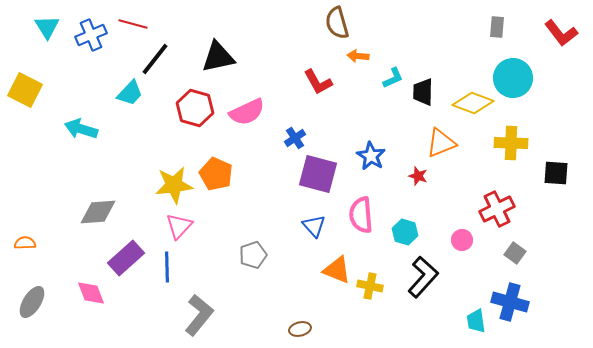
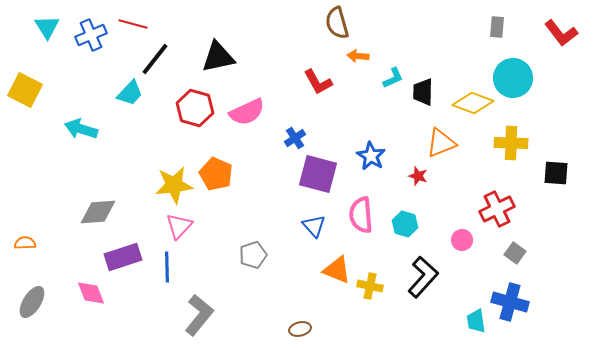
cyan hexagon at (405, 232): moved 8 px up
purple rectangle at (126, 258): moved 3 px left, 1 px up; rotated 24 degrees clockwise
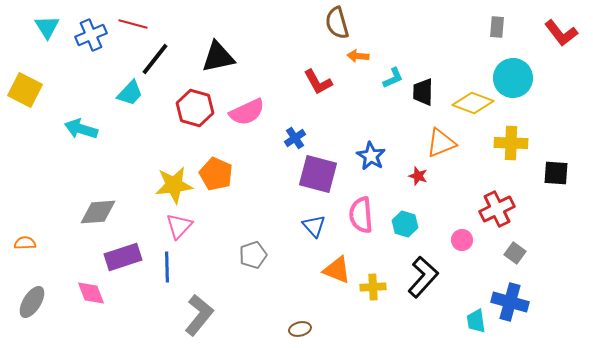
yellow cross at (370, 286): moved 3 px right, 1 px down; rotated 15 degrees counterclockwise
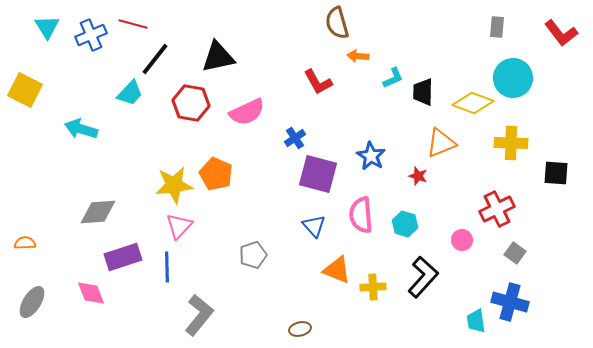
red hexagon at (195, 108): moved 4 px left, 5 px up; rotated 6 degrees counterclockwise
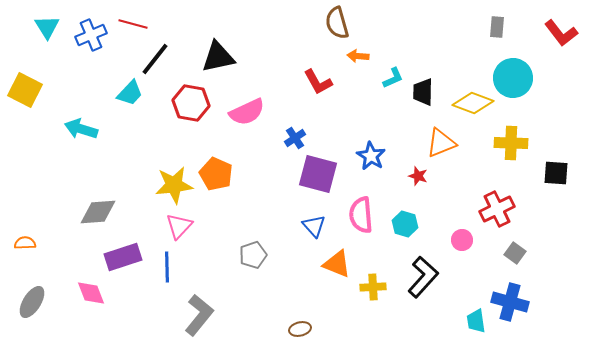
orange triangle at (337, 270): moved 6 px up
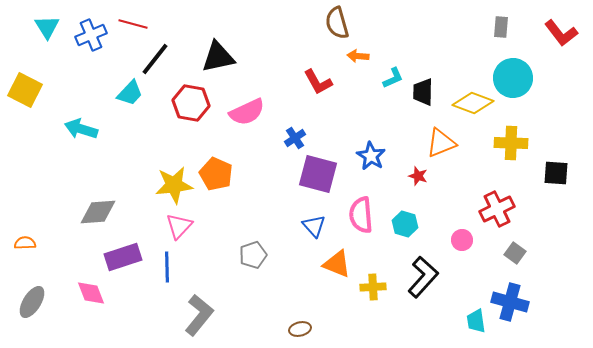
gray rectangle at (497, 27): moved 4 px right
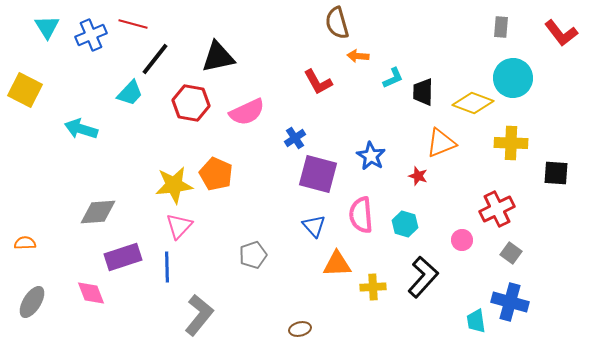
gray square at (515, 253): moved 4 px left
orange triangle at (337, 264): rotated 24 degrees counterclockwise
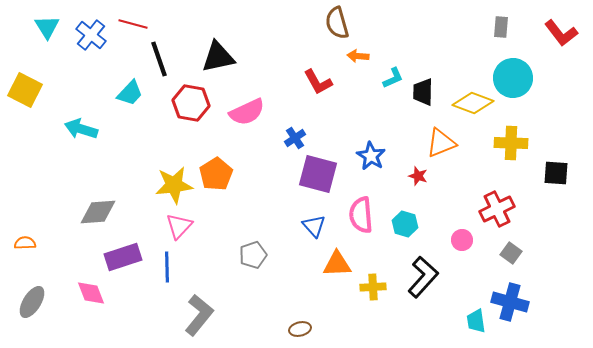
blue cross at (91, 35): rotated 28 degrees counterclockwise
black line at (155, 59): moved 4 px right; rotated 57 degrees counterclockwise
orange pentagon at (216, 174): rotated 16 degrees clockwise
